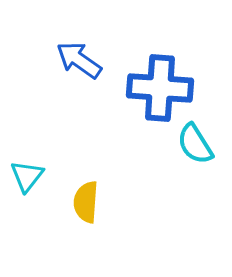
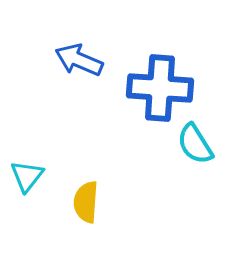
blue arrow: rotated 12 degrees counterclockwise
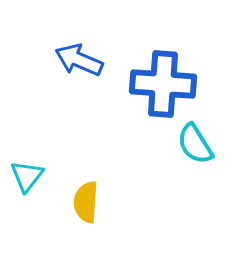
blue cross: moved 3 px right, 4 px up
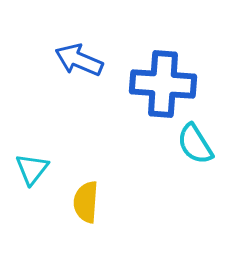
cyan triangle: moved 5 px right, 7 px up
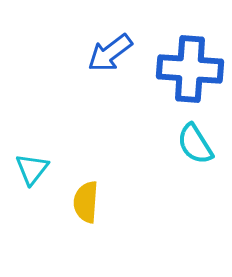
blue arrow: moved 31 px right, 7 px up; rotated 60 degrees counterclockwise
blue cross: moved 27 px right, 15 px up
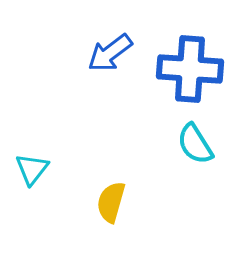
yellow semicircle: moved 25 px right; rotated 12 degrees clockwise
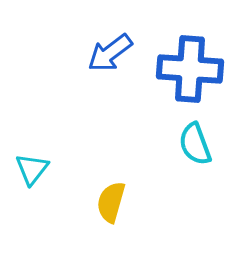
cyan semicircle: rotated 12 degrees clockwise
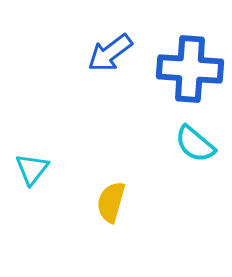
cyan semicircle: rotated 30 degrees counterclockwise
